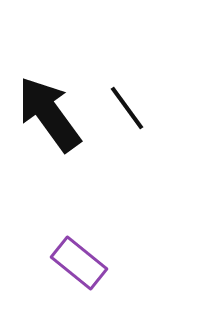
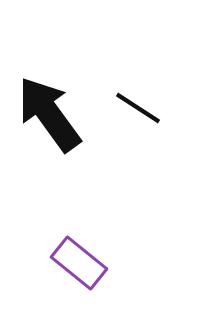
black line: moved 11 px right; rotated 21 degrees counterclockwise
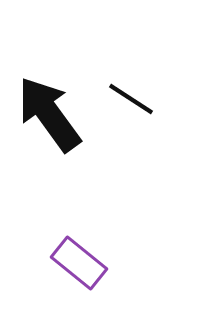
black line: moved 7 px left, 9 px up
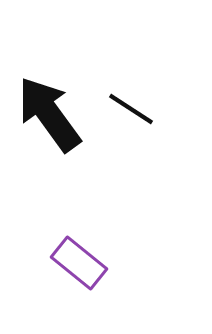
black line: moved 10 px down
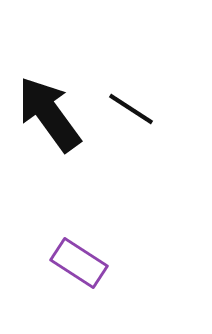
purple rectangle: rotated 6 degrees counterclockwise
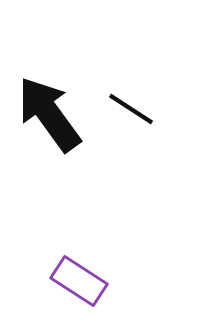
purple rectangle: moved 18 px down
